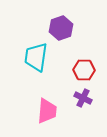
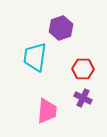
cyan trapezoid: moved 1 px left
red hexagon: moved 1 px left, 1 px up
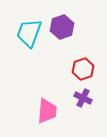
purple hexagon: moved 1 px right, 1 px up
cyan trapezoid: moved 6 px left, 24 px up; rotated 12 degrees clockwise
red hexagon: rotated 20 degrees counterclockwise
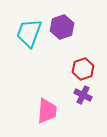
purple cross: moved 3 px up
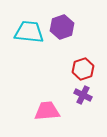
cyan trapezoid: moved 1 px up; rotated 76 degrees clockwise
pink trapezoid: rotated 100 degrees counterclockwise
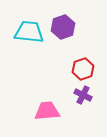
purple hexagon: moved 1 px right
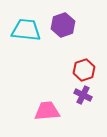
purple hexagon: moved 2 px up
cyan trapezoid: moved 3 px left, 2 px up
red hexagon: moved 1 px right, 1 px down
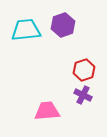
cyan trapezoid: rotated 12 degrees counterclockwise
